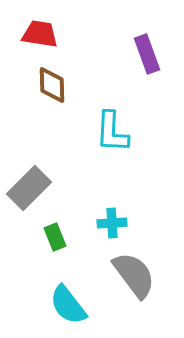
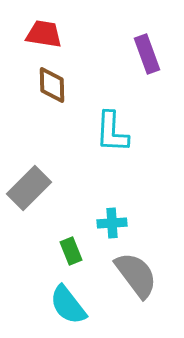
red trapezoid: moved 4 px right
green rectangle: moved 16 px right, 14 px down
gray semicircle: moved 2 px right
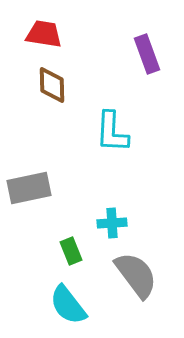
gray rectangle: rotated 33 degrees clockwise
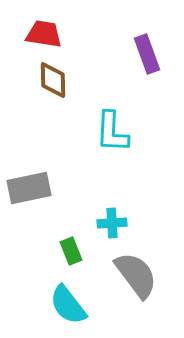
brown diamond: moved 1 px right, 5 px up
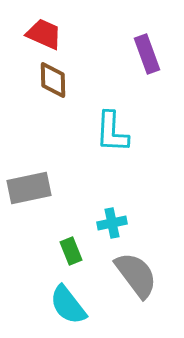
red trapezoid: rotated 15 degrees clockwise
cyan cross: rotated 8 degrees counterclockwise
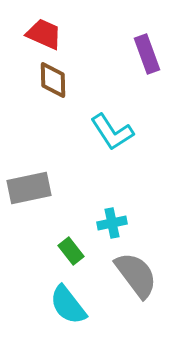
cyan L-shape: rotated 36 degrees counterclockwise
green rectangle: rotated 16 degrees counterclockwise
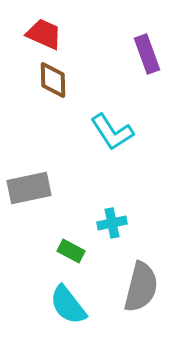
green rectangle: rotated 24 degrees counterclockwise
gray semicircle: moved 5 px right, 12 px down; rotated 51 degrees clockwise
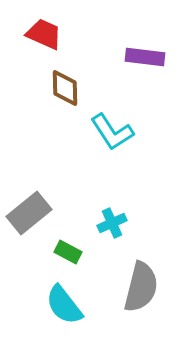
purple rectangle: moved 2 px left, 3 px down; rotated 63 degrees counterclockwise
brown diamond: moved 12 px right, 8 px down
gray rectangle: moved 25 px down; rotated 27 degrees counterclockwise
cyan cross: rotated 12 degrees counterclockwise
green rectangle: moved 3 px left, 1 px down
cyan semicircle: moved 4 px left
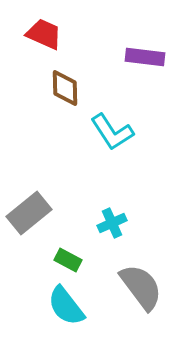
green rectangle: moved 8 px down
gray semicircle: rotated 51 degrees counterclockwise
cyan semicircle: moved 2 px right, 1 px down
